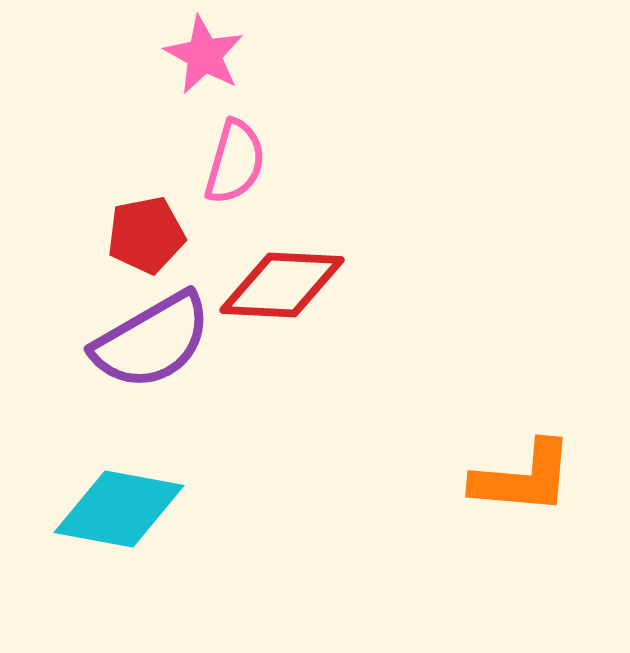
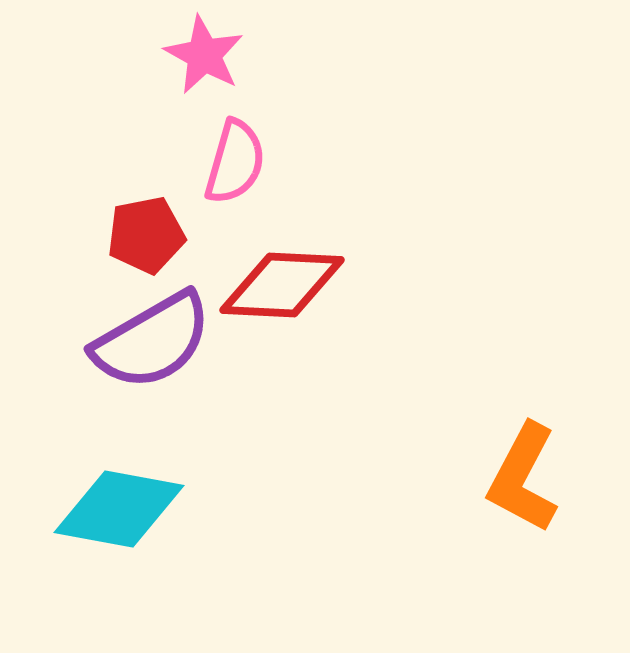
orange L-shape: rotated 113 degrees clockwise
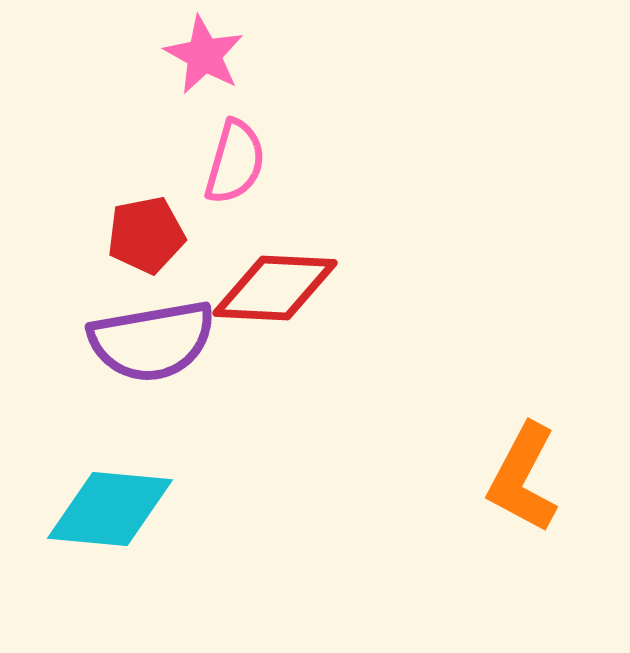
red diamond: moved 7 px left, 3 px down
purple semicircle: rotated 20 degrees clockwise
cyan diamond: moved 9 px left; rotated 5 degrees counterclockwise
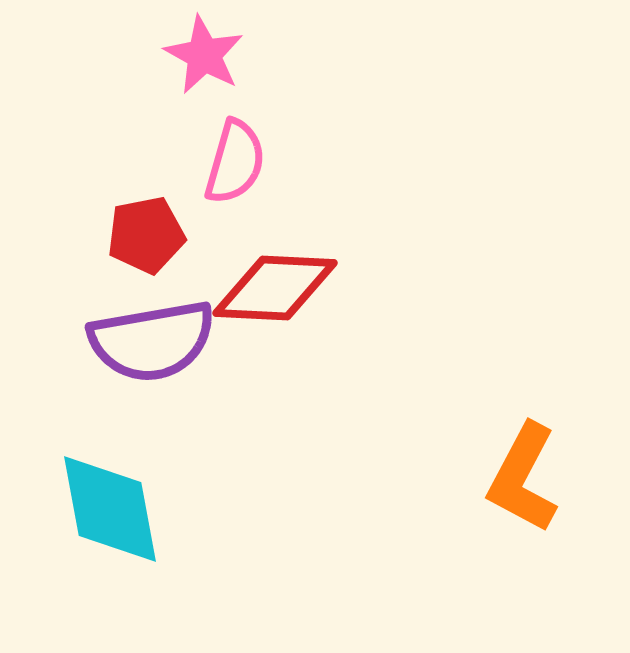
cyan diamond: rotated 74 degrees clockwise
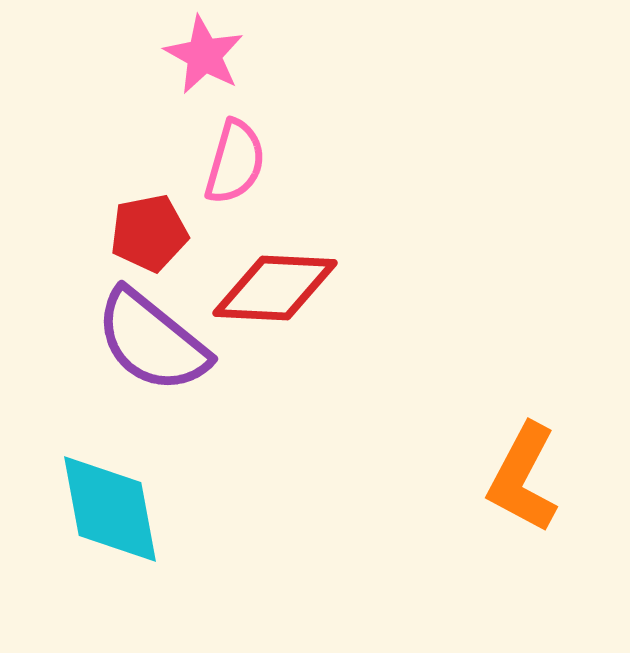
red pentagon: moved 3 px right, 2 px up
purple semicircle: rotated 49 degrees clockwise
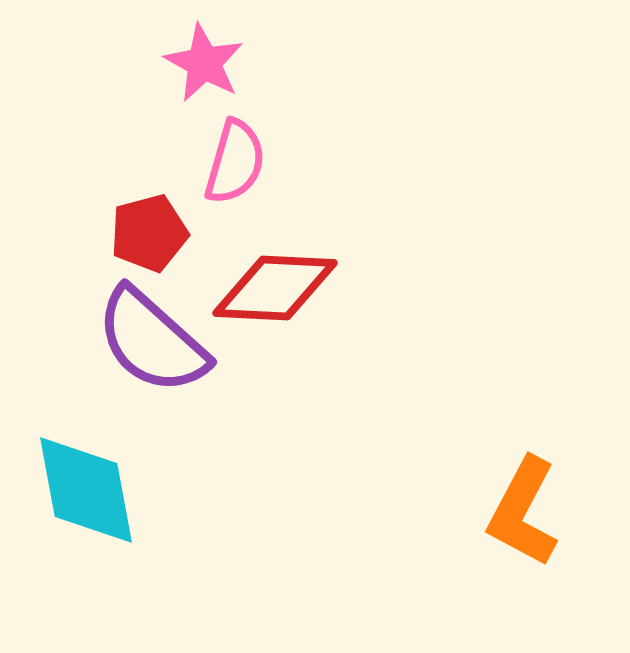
pink star: moved 8 px down
red pentagon: rotated 4 degrees counterclockwise
purple semicircle: rotated 3 degrees clockwise
orange L-shape: moved 34 px down
cyan diamond: moved 24 px left, 19 px up
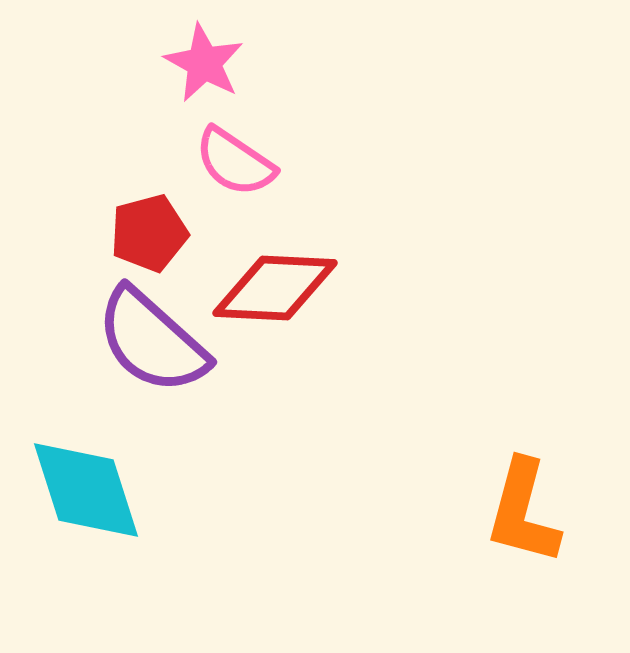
pink semicircle: rotated 108 degrees clockwise
cyan diamond: rotated 7 degrees counterclockwise
orange L-shape: rotated 13 degrees counterclockwise
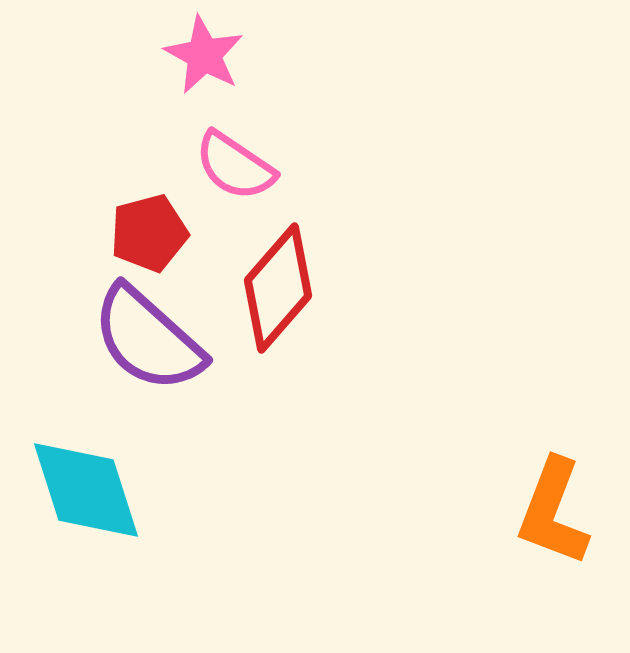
pink star: moved 8 px up
pink semicircle: moved 4 px down
red diamond: moved 3 px right; rotated 52 degrees counterclockwise
purple semicircle: moved 4 px left, 2 px up
orange L-shape: moved 30 px right; rotated 6 degrees clockwise
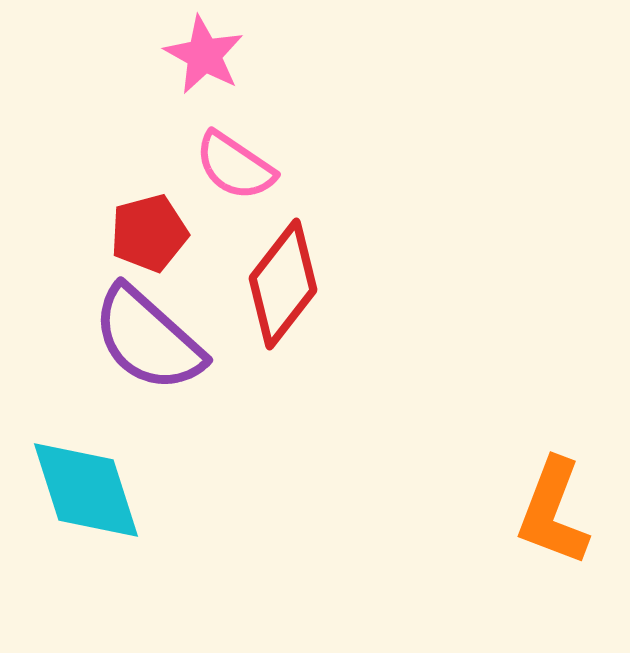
red diamond: moved 5 px right, 4 px up; rotated 3 degrees counterclockwise
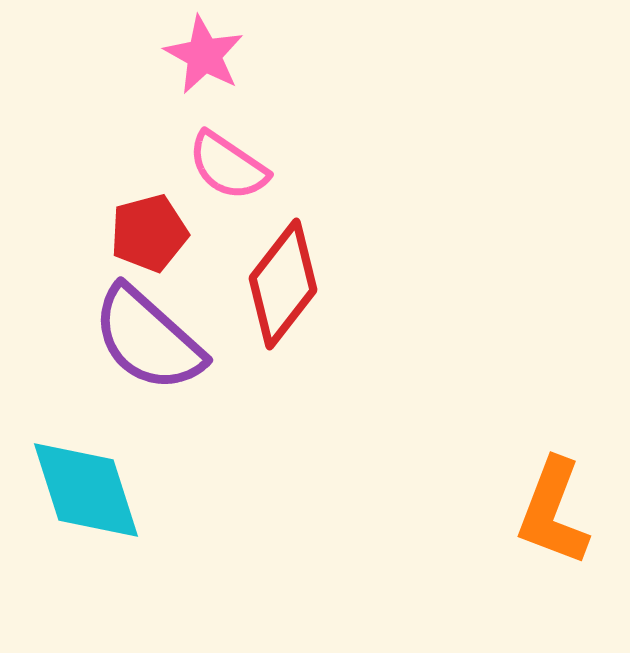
pink semicircle: moved 7 px left
